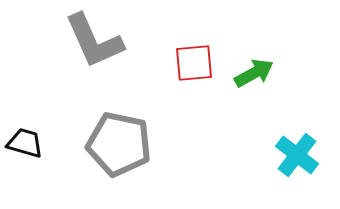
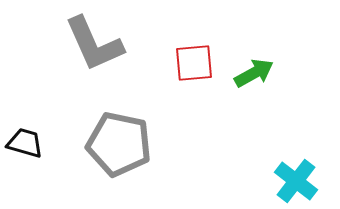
gray L-shape: moved 3 px down
cyan cross: moved 1 px left, 26 px down
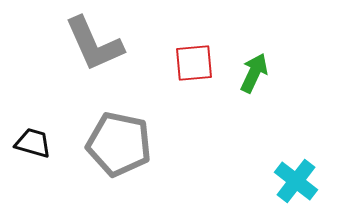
green arrow: rotated 36 degrees counterclockwise
black trapezoid: moved 8 px right
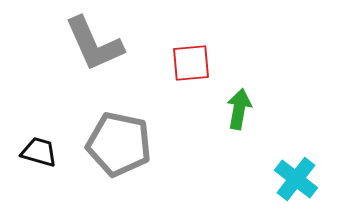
red square: moved 3 px left
green arrow: moved 15 px left, 36 px down; rotated 15 degrees counterclockwise
black trapezoid: moved 6 px right, 9 px down
cyan cross: moved 2 px up
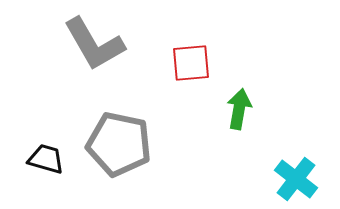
gray L-shape: rotated 6 degrees counterclockwise
black trapezoid: moved 7 px right, 7 px down
